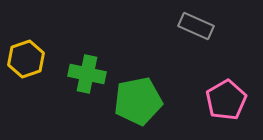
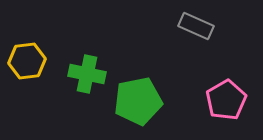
yellow hexagon: moved 1 px right, 2 px down; rotated 12 degrees clockwise
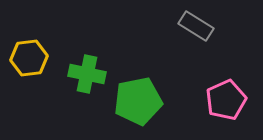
gray rectangle: rotated 8 degrees clockwise
yellow hexagon: moved 2 px right, 3 px up
pink pentagon: rotated 6 degrees clockwise
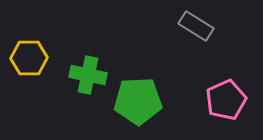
yellow hexagon: rotated 6 degrees clockwise
green cross: moved 1 px right, 1 px down
green pentagon: rotated 9 degrees clockwise
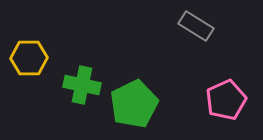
green cross: moved 6 px left, 10 px down
green pentagon: moved 4 px left, 3 px down; rotated 24 degrees counterclockwise
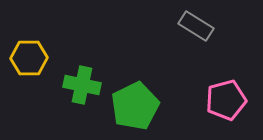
pink pentagon: rotated 9 degrees clockwise
green pentagon: moved 1 px right, 2 px down
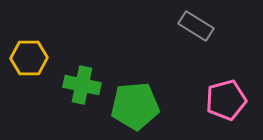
green pentagon: rotated 21 degrees clockwise
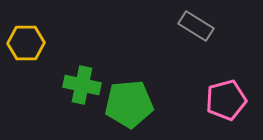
yellow hexagon: moved 3 px left, 15 px up
green pentagon: moved 6 px left, 2 px up
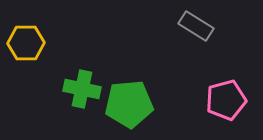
green cross: moved 4 px down
